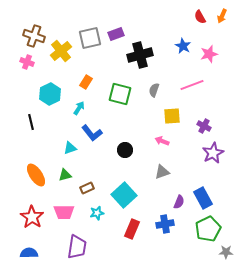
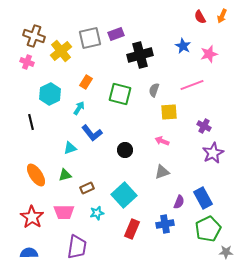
yellow square: moved 3 px left, 4 px up
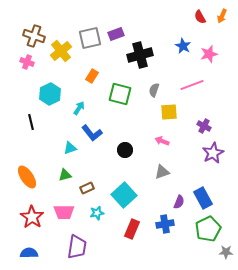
orange rectangle: moved 6 px right, 6 px up
orange ellipse: moved 9 px left, 2 px down
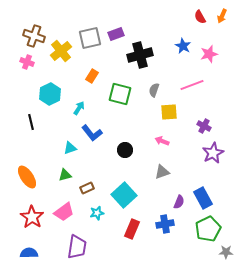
pink trapezoid: rotated 35 degrees counterclockwise
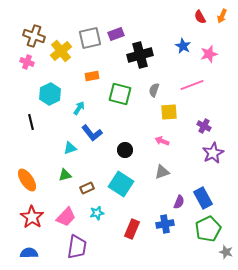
orange rectangle: rotated 48 degrees clockwise
orange ellipse: moved 3 px down
cyan square: moved 3 px left, 11 px up; rotated 15 degrees counterclockwise
pink trapezoid: moved 2 px right, 5 px down; rotated 10 degrees counterclockwise
gray star: rotated 16 degrees clockwise
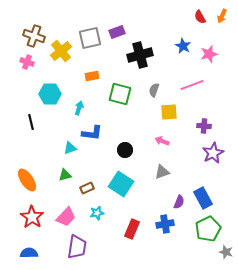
purple rectangle: moved 1 px right, 2 px up
cyan hexagon: rotated 25 degrees clockwise
cyan arrow: rotated 16 degrees counterclockwise
purple cross: rotated 24 degrees counterclockwise
blue L-shape: rotated 45 degrees counterclockwise
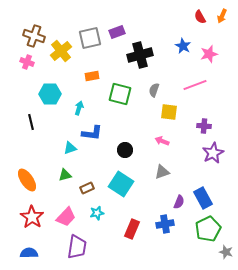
pink line: moved 3 px right
yellow square: rotated 12 degrees clockwise
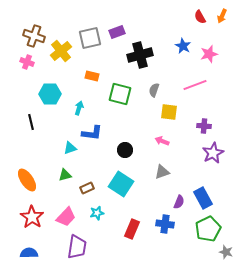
orange rectangle: rotated 24 degrees clockwise
blue cross: rotated 18 degrees clockwise
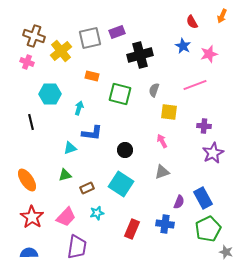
red semicircle: moved 8 px left, 5 px down
pink arrow: rotated 40 degrees clockwise
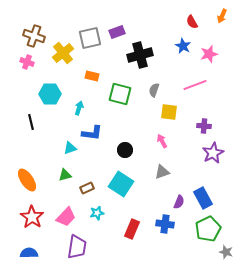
yellow cross: moved 2 px right, 2 px down
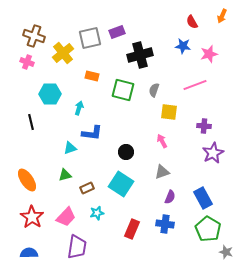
blue star: rotated 21 degrees counterclockwise
green square: moved 3 px right, 4 px up
black circle: moved 1 px right, 2 px down
purple semicircle: moved 9 px left, 5 px up
green pentagon: rotated 15 degrees counterclockwise
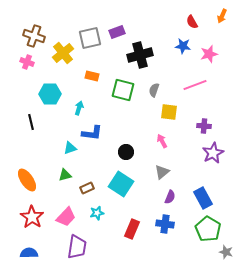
gray triangle: rotated 21 degrees counterclockwise
